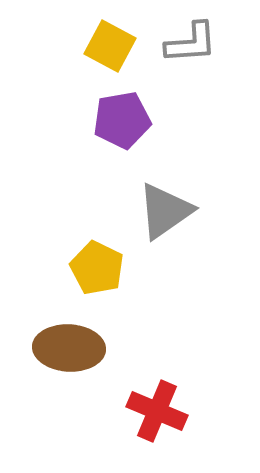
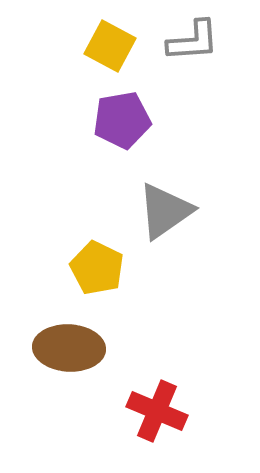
gray L-shape: moved 2 px right, 2 px up
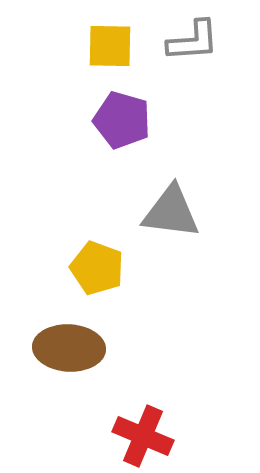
yellow square: rotated 27 degrees counterclockwise
purple pentagon: rotated 26 degrees clockwise
gray triangle: moved 6 px right, 1 px down; rotated 42 degrees clockwise
yellow pentagon: rotated 6 degrees counterclockwise
red cross: moved 14 px left, 25 px down
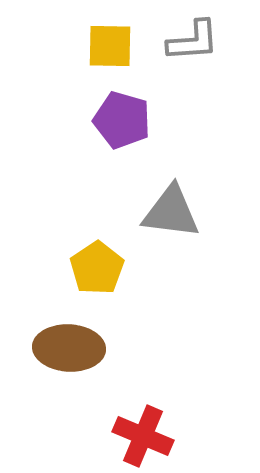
yellow pentagon: rotated 18 degrees clockwise
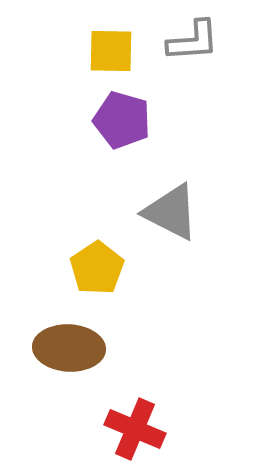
yellow square: moved 1 px right, 5 px down
gray triangle: rotated 20 degrees clockwise
red cross: moved 8 px left, 7 px up
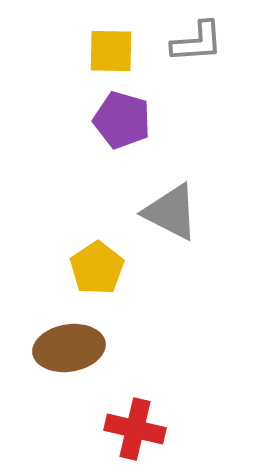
gray L-shape: moved 4 px right, 1 px down
brown ellipse: rotated 12 degrees counterclockwise
red cross: rotated 10 degrees counterclockwise
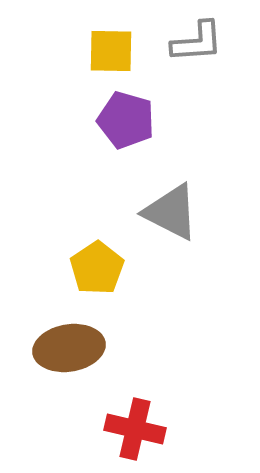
purple pentagon: moved 4 px right
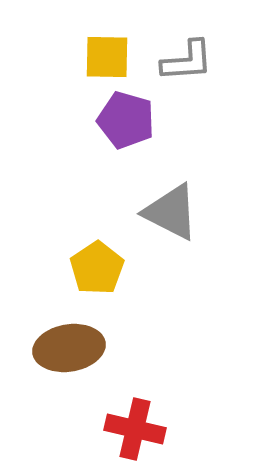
gray L-shape: moved 10 px left, 19 px down
yellow square: moved 4 px left, 6 px down
